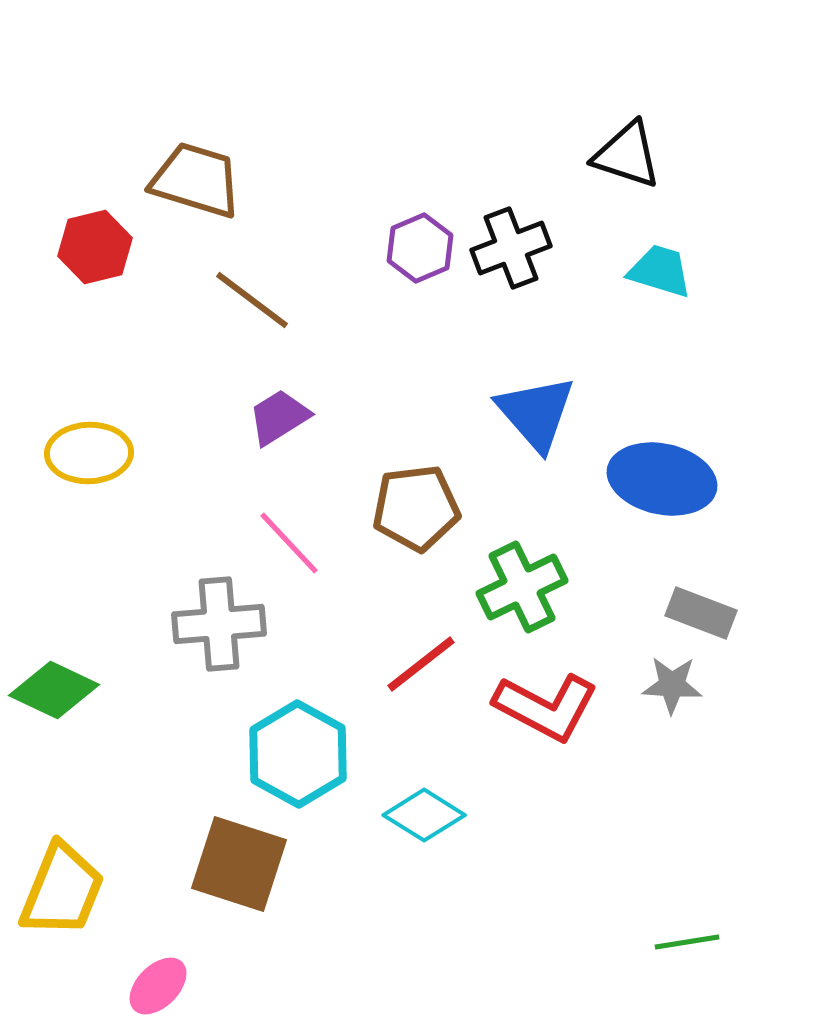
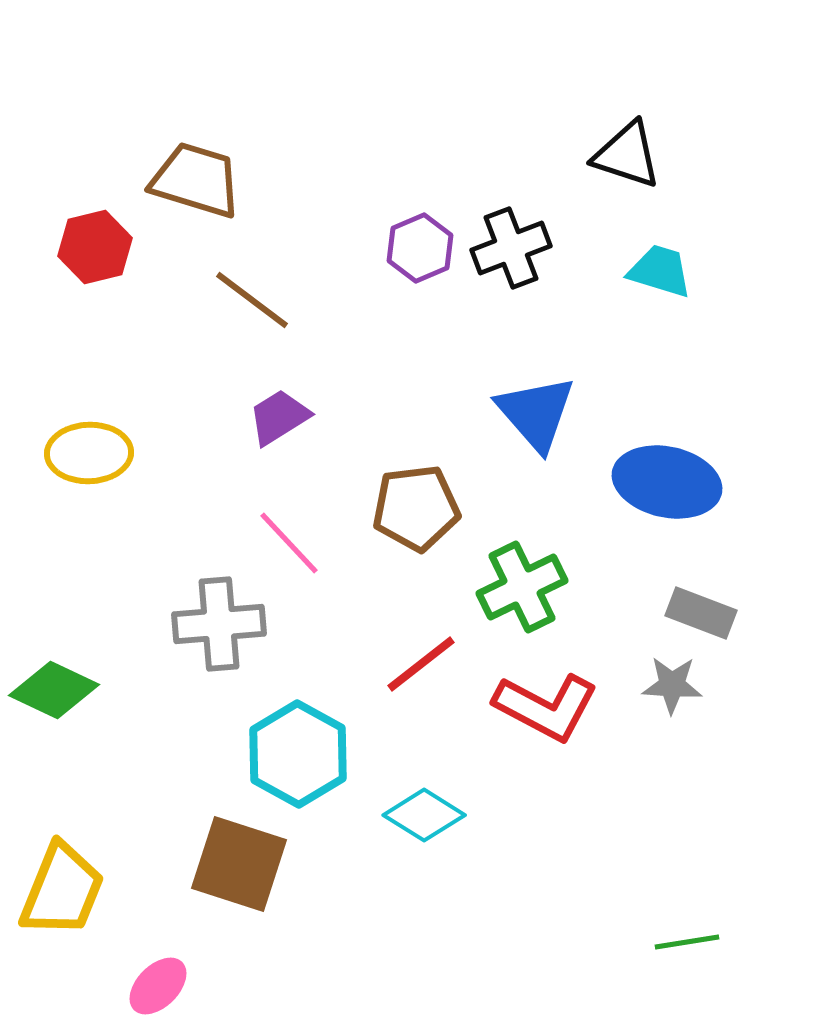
blue ellipse: moved 5 px right, 3 px down
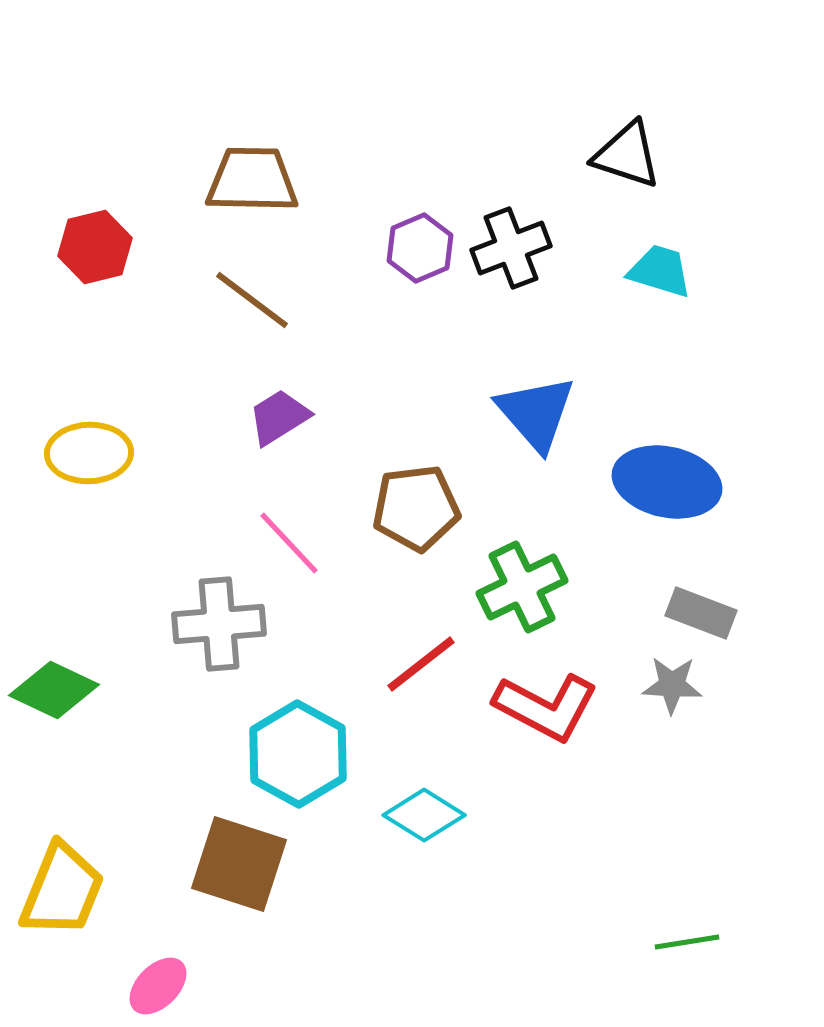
brown trapezoid: moved 56 px right; rotated 16 degrees counterclockwise
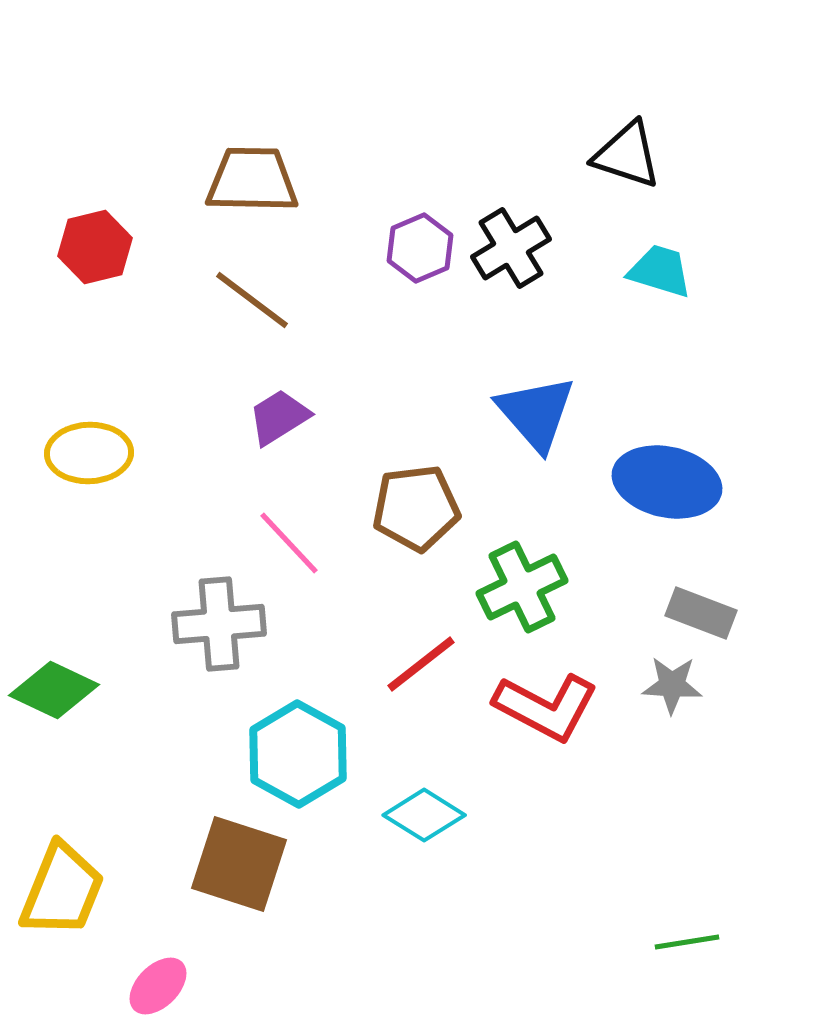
black cross: rotated 10 degrees counterclockwise
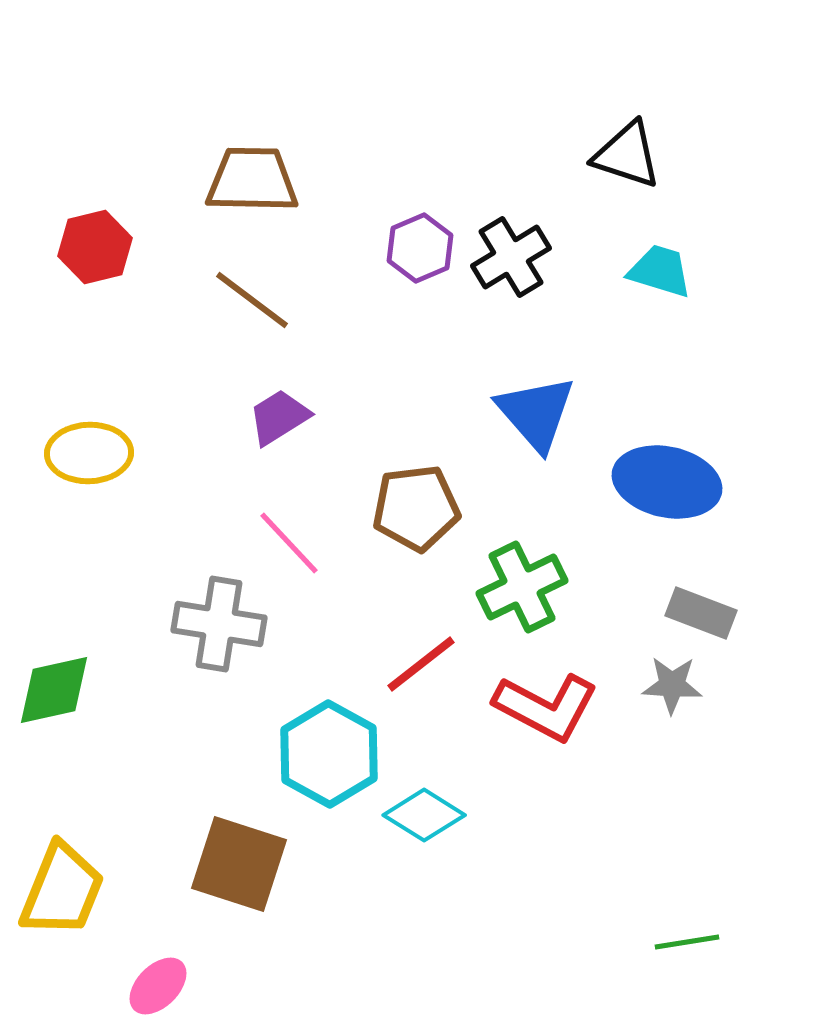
black cross: moved 9 px down
gray cross: rotated 14 degrees clockwise
green diamond: rotated 38 degrees counterclockwise
cyan hexagon: moved 31 px right
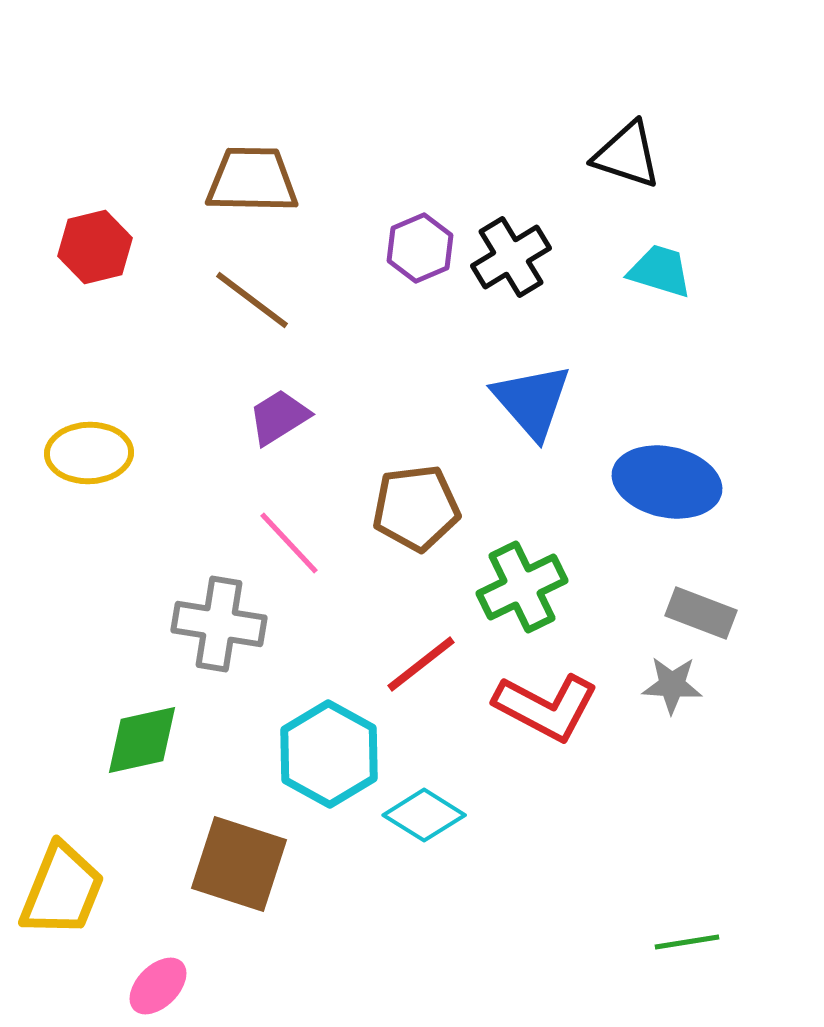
blue triangle: moved 4 px left, 12 px up
green diamond: moved 88 px right, 50 px down
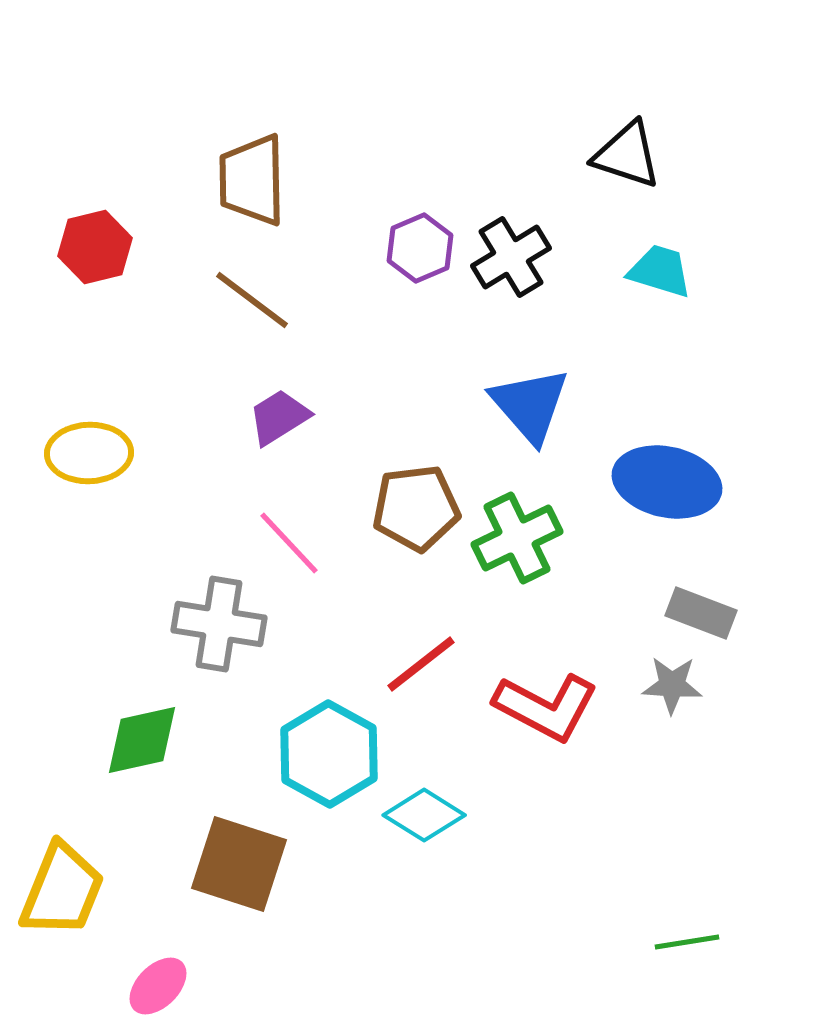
brown trapezoid: rotated 92 degrees counterclockwise
blue triangle: moved 2 px left, 4 px down
green cross: moved 5 px left, 49 px up
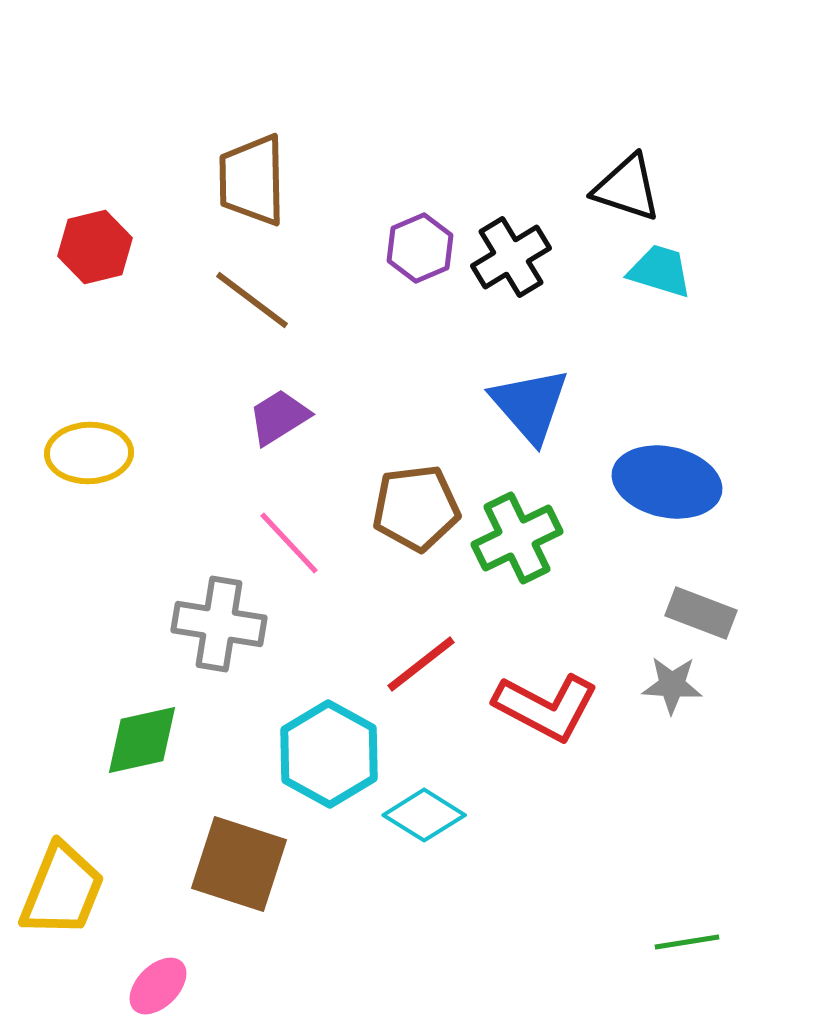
black triangle: moved 33 px down
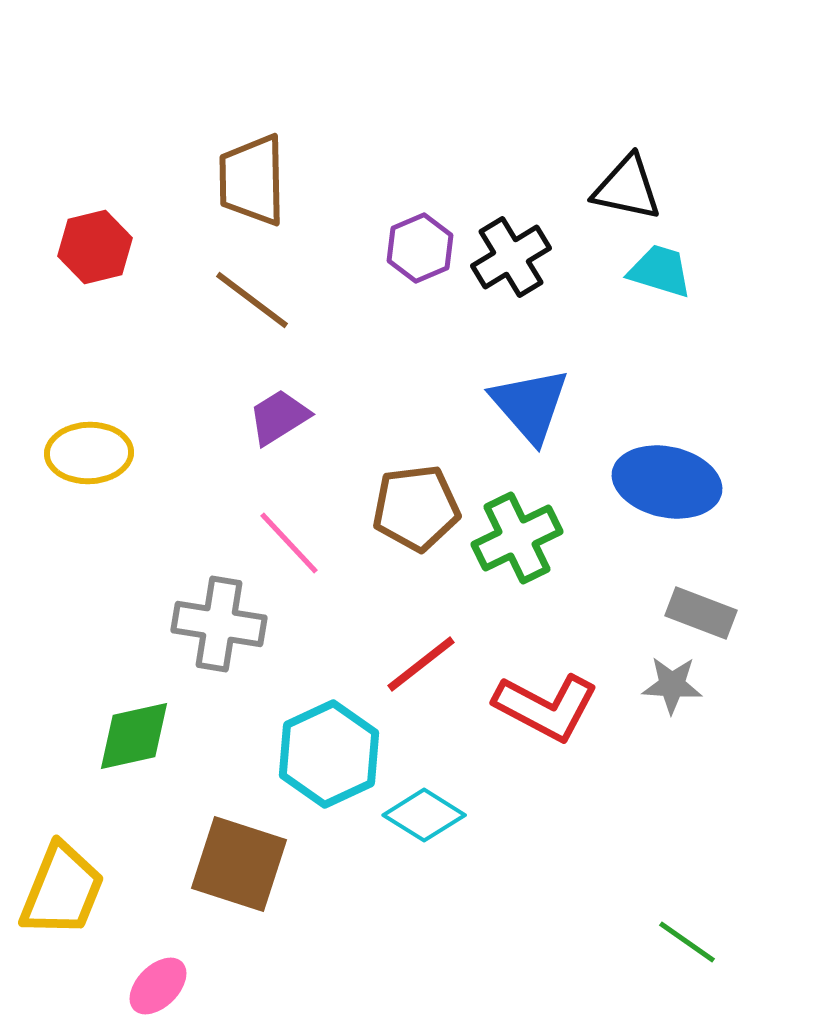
black triangle: rotated 6 degrees counterclockwise
green diamond: moved 8 px left, 4 px up
cyan hexagon: rotated 6 degrees clockwise
green line: rotated 44 degrees clockwise
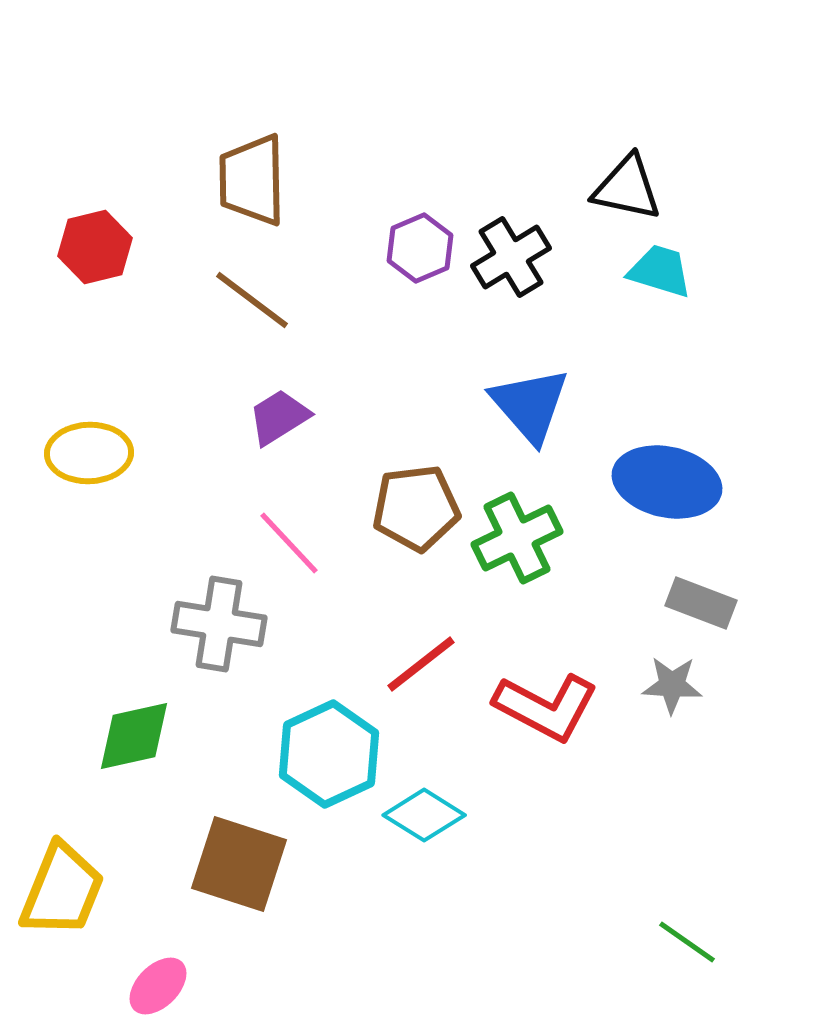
gray rectangle: moved 10 px up
